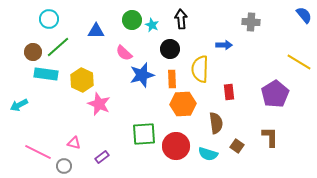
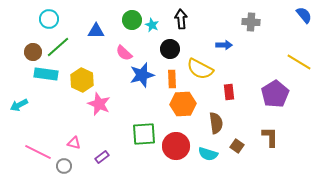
yellow semicircle: rotated 64 degrees counterclockwise
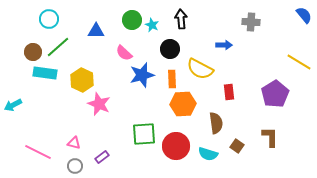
cyan rectangle: moved 1 px left, 1 px up
cyan arrow: moved 6 px left
gray circle: moved 11 px right
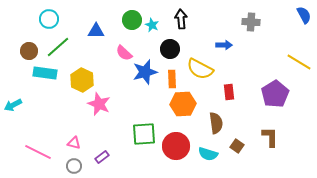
blue semicircle: rotated 12 degrees clockwise
brown circle: moved 4 px left, 1 px up
blue star: moved 3 px right, 3 px up
gray circle: moved 1 px left
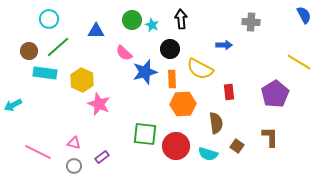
green square: moved 1 px right; rotated 10 degrees clockwise
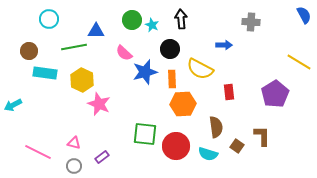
green line: moved 16 px right; rotated 30 degrees clockwise
brown semicircle: moved 4 px down
brown L-shape: moved 8 px left, 1 px up
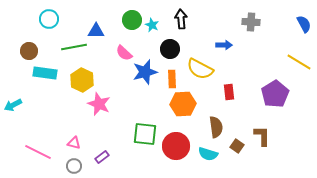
blue semicircle: moved 9 px down
